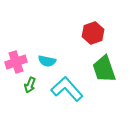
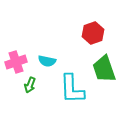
cyan L-shape: moved 5 px right; rotated 140 degrees counterclockwise
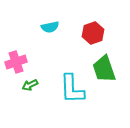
cyan semicircle: moved 3 px right, 34 px up; rotated 24 degrees counterclockwise
green arrow: rotated 42 degrees clockwise
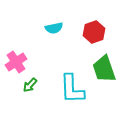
cyan semicircle: moved 4 px right, 1 px down
red hexagon: moved 1 px right, 1 px up
pink cross: rotated 15 degrees counterclockwise
green arrow: rotated 21 degrees counterclockwise
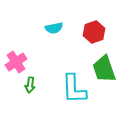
green arrow: rotated 35 degrees counterclockwise
cyan L-shape: moved 2 px right
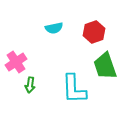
green trapezoid: moved 1 px right, 3 px up
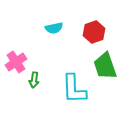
green arrow: moved 4 px right, 5 px up
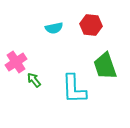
red hexagon: moved 3 px left, 7 px up; rotated 25 degrees clockwise
green arrow: rotated 133 degrees clockwise
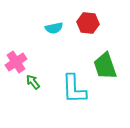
red hexagon: moved 3 px left, 2 px up
green arrow: moved 1 px left, 2 px down
